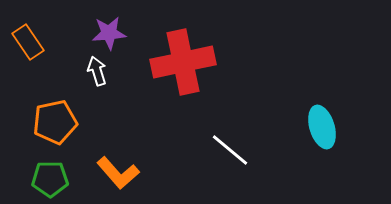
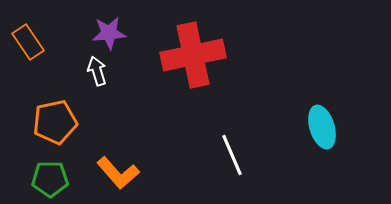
red cross: moved 10 px right, 7 px up
white line: moved 2 px right, 5 px down; rotated 27 degrees clockwise
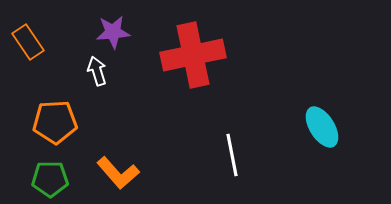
purple star: moved 4 px right, 1 px up
orange pentagon: rotated 9 degrees clockwise
cyan ellipse: rotated 15 degrees counterclockwise
white line: rotated 12 degrees clockwise
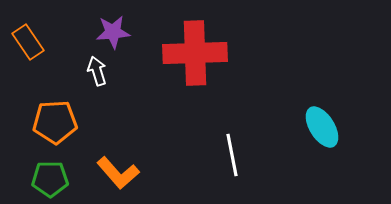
red cross: moved 2 px right, 2 px up; rotated 10 degrees clockwise
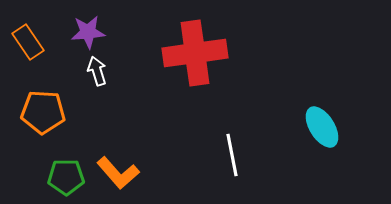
purple star: moved 25 px left
red cross: rotated 6 degrees counterclockwise
orange pentagon: moved 12 px left, 10 px up; rotated 6 degrees clockwise
green pentagon: moved 16 px right, 2 px up
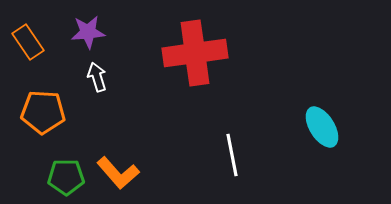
white arrow: moved 6 px down
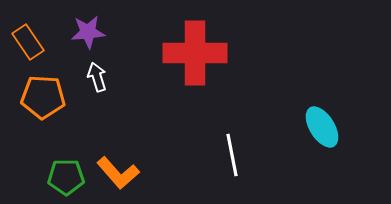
red cross: rotated 8 degrees clockwise
orange pentagon: moved 15 px up
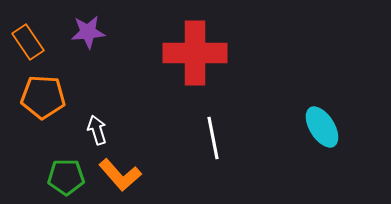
white arrow: moved 53 px down
white line: moved 19 px left, 17 px up
orange L-shape: moved 2 px right, 2 px down
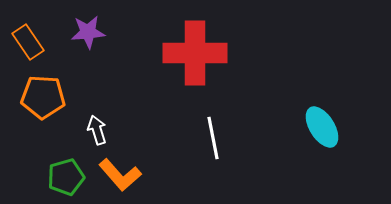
green pentagon: rotated 15 degrees counterclockwise
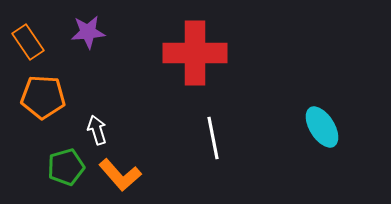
green pentagon: moved 10 px up
